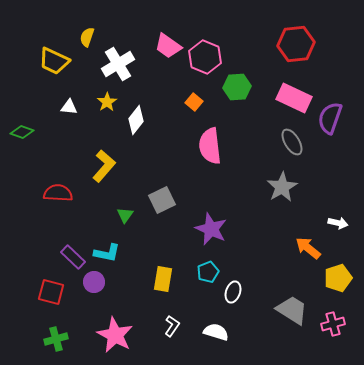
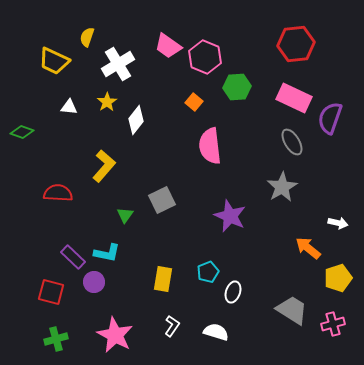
purple star: moved 19 px right, 13 px up
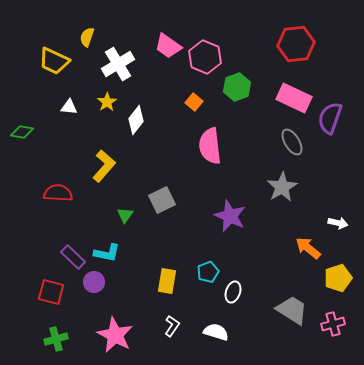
green hexagon: rotated 16 degrees counterclockwise
green diamond: rotated 10 degrees counterclockwise
yellow rectangle: moved 4 px right, 2 px down
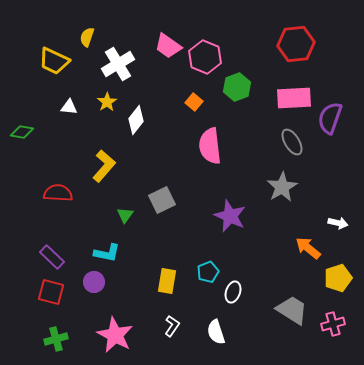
pink rectangle: rotated 28 degrees counterclockwise
purple rectangle: moved 21 px left
white semicircle: rotated 125 degrees counterclockwise
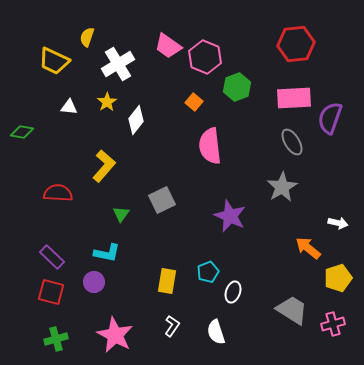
green triangle: moved 4 px left, 1 px up
